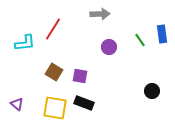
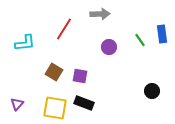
red line: moved 11 px right
purple triangle: rotated 32 degrees clockwise
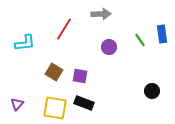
gray arrow: moved 1 px right
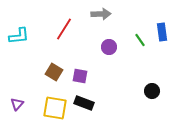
blue rectangle: moved 2 px up
cyan L-shape: moved 6 px left, 7 px up
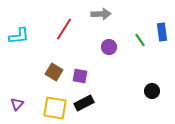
black rectangle: rotated 48 degrees counterclockwise
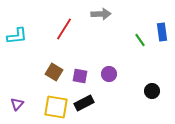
cyan L-shape: moved 2 px left
purple circle: moved 27 px down
yellow square: moved 1 px right, 1 px up
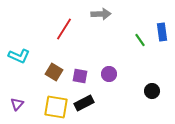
cyan L-shape: moved 2 px right, 20 px down; rotated 30 degrees clockwise
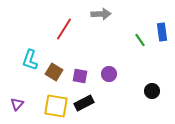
cyan L-shape: moved 11 px right, 4 px down; rotated 85 degrees clockwise
yellow square: moved 1 px up
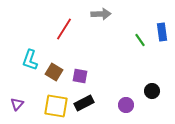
purple circle: moved 17 px right, 31 px down
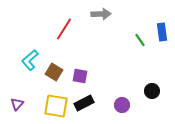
cyan L-shape: rotated 30 degrees clockwise
purple circle: moved 4 px left
